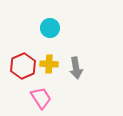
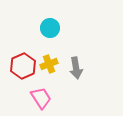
yellow cross: rotated 24 degrees counterclockwise
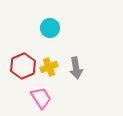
yellow cross: moved 3 px down
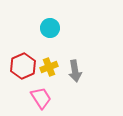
gray arrow: moved 1 px left, 3 px down
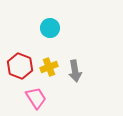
red hexagon: moved 3 px left; rotated 15 degrees counterclockwise
pink trapezoid: moved 5 px left
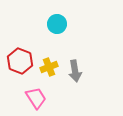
cyan circle: moved 7 px right, 4 px up
red hexagon: moved 5 px up
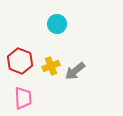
yellow cross: moved 2 px right, 1 px up
gray arrow: rotated 60 degrees clockwise
pink trapezoid: moved 13 px left; rotated 30 degrees clockwise
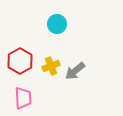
red hexagon: rotated 10 degrees clockwise
